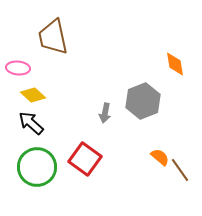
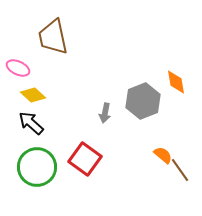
orange diamond: moved 1 px right, 18 px down
pink ellipse: rotated 20 degrees clockwise
orange semicircle: moved 3 px right, 2 px up
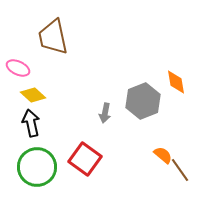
black arrow: rotated 36 degrees clockwise
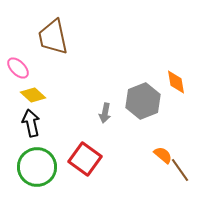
pink ellipse: rotated 20 degrees clockwise
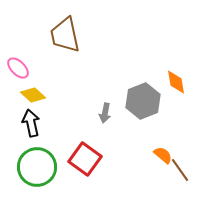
brown trapezoid: moved 12 px right, 2 px up
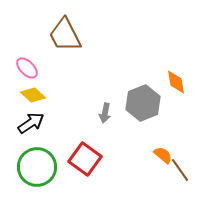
brown trapezoid: rotated 15 degrees counterclockwise
pink ellipse: moved 9 px right
gray hexagon: moved 2 px down
black arrow: rotated 68 degrees clockwise
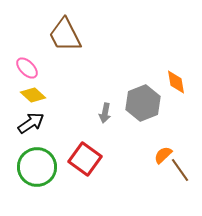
orange semicircle: rotated 84 degrees counterclockwise
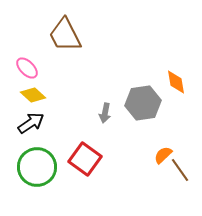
gray hexagon: rotated 12 degrees clockwise
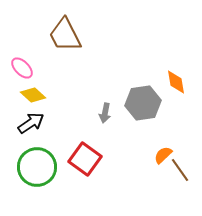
pink ellipse: moved 5 px left
